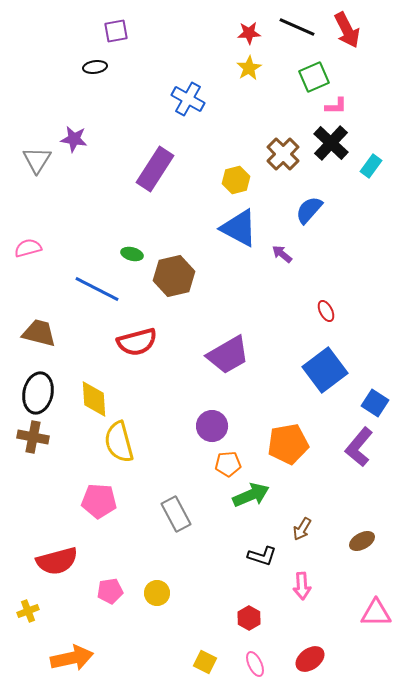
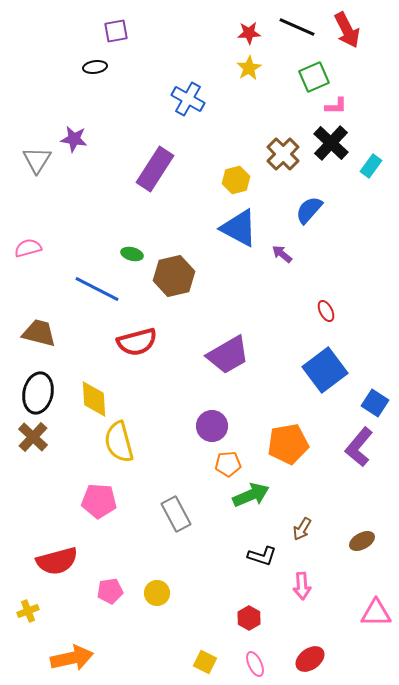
brown cross at (33, 437): rotated 32 degrees clockwise
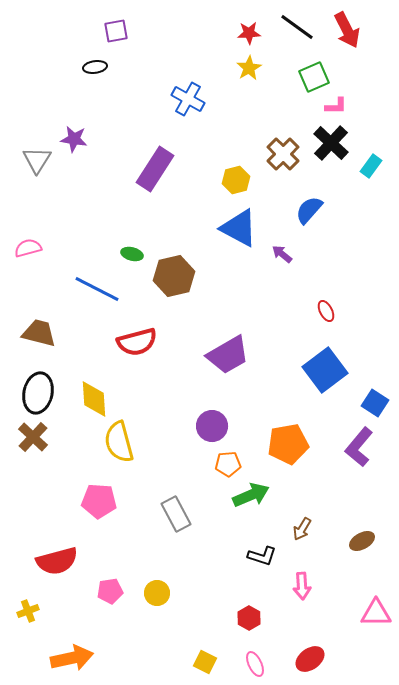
black line at (297, 27): rotated 12 degrees clockwise
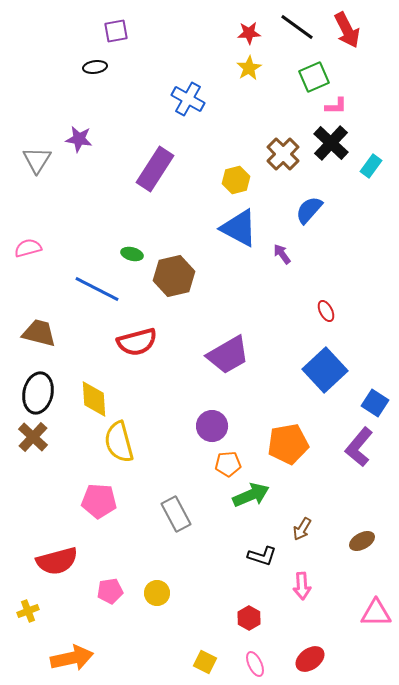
purple star at (74, 139): moved 5 px right
purple arrow at (282, 254): rotated 15 degrees clockwise
blue square at (325, 370): rotated 6 degrees counterclockwise
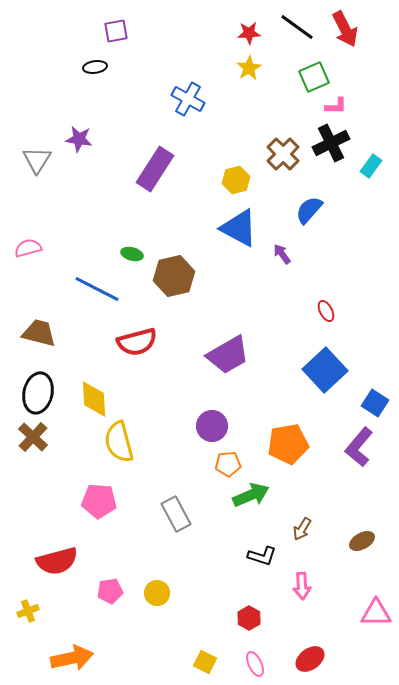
red arrow at (347, 30): moved 2 px left, 1 px up
black cross at (331, 143): rotated 21 degrees clockwise
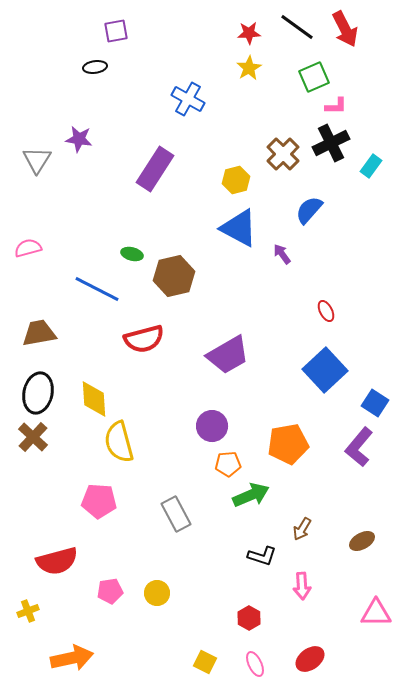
brown trapezoid at (39, 333): rotated 24 degrees counterclockwise
red semicircle at (137, 342): moved 7 px right, 3 px up
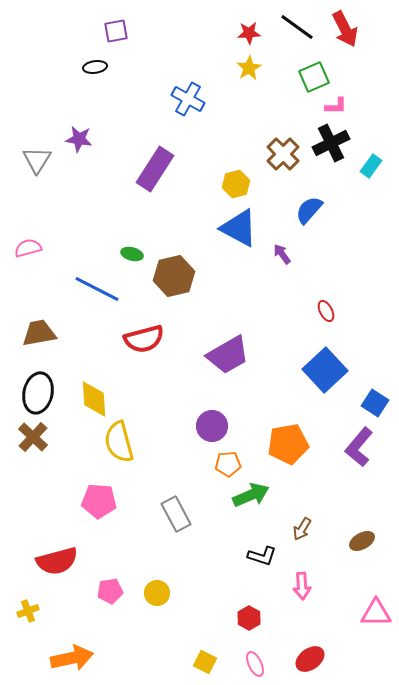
yellow hexagon at (236, 180): moved 4 px down
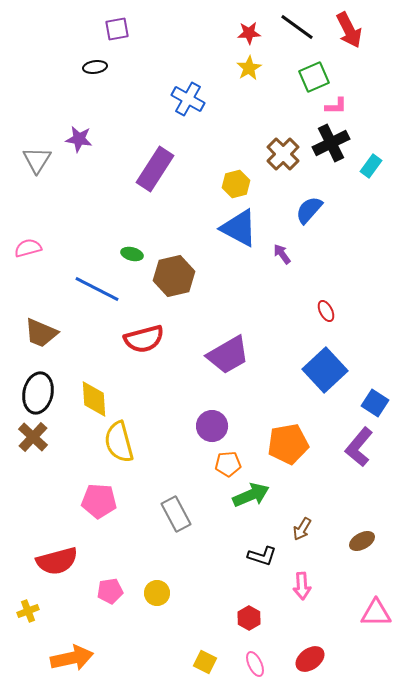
red arrow at (345, 29): moved 4 px right, 1 px down
purple square at (116, 31): moved 1 px right, 2 px up
brown trapezoid at (39, 333): moved 2 px right; rotated 147 degrees counterclockwise
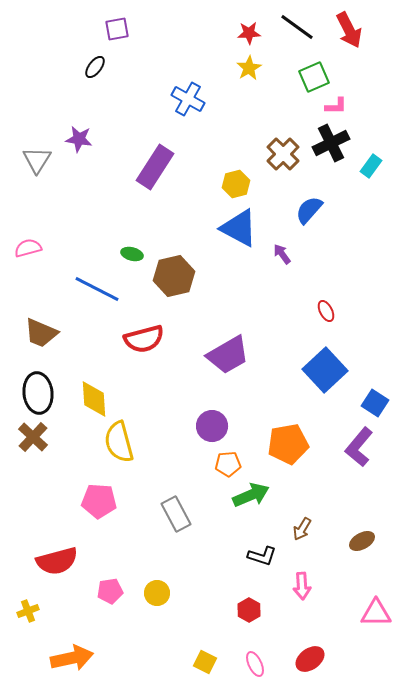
black ellipse at (95, 67): rotated 45 degrees counterclockwise
purple rectangle at (155, 169): moved 2 px up
black ellipse at (38, 393): rotated 18 degrees counterclockwise
red hexagon at (249, 618): moved 8 px up
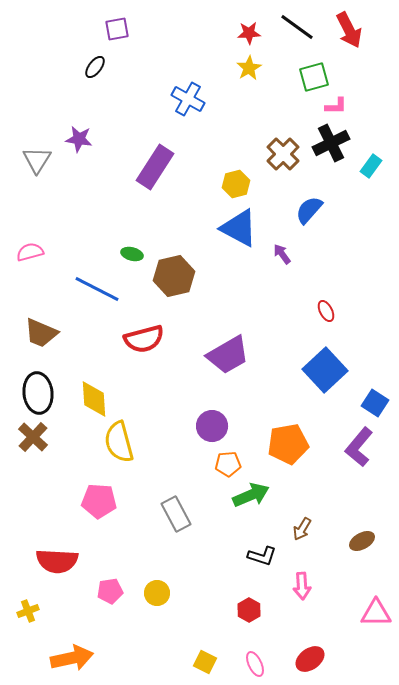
green square at (314, 77): rotated 8 degrees clockwise
pink semicircle at (28, 248): moved 2 px right, 4 px down
red semicircle at (57, 561): rotated 18 degrees clockwise
